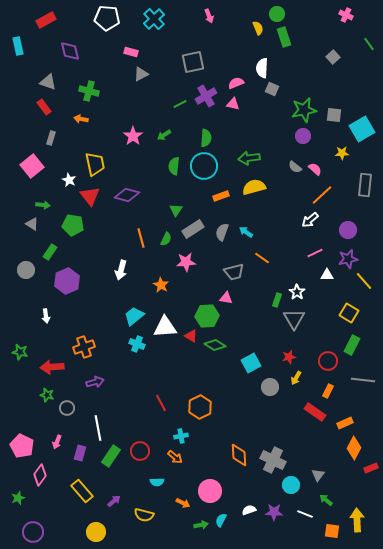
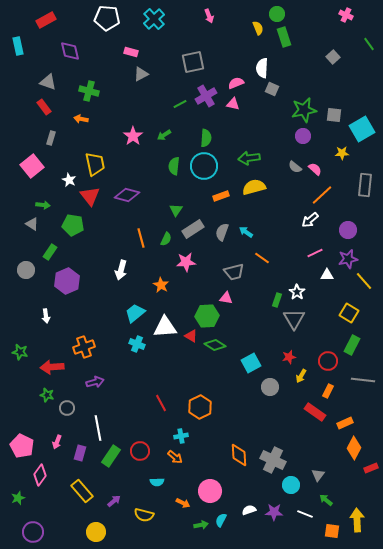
cyan trapezoid at (134, 316): moved 1 px right, 3 px up
yellow arrow at (296, 378): moved 5 px right, 2 px up
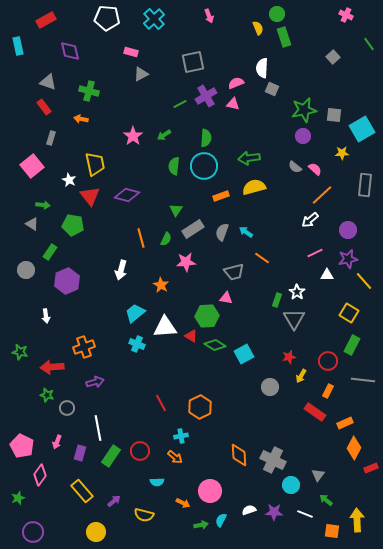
cyan square at (251, 363): moved 7 px left, 9 px up
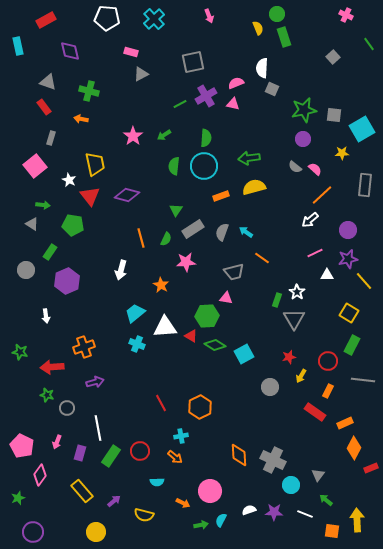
purple circle at (303, 136): moved 3 px down
pink square at (32, 166): moved 3 px right
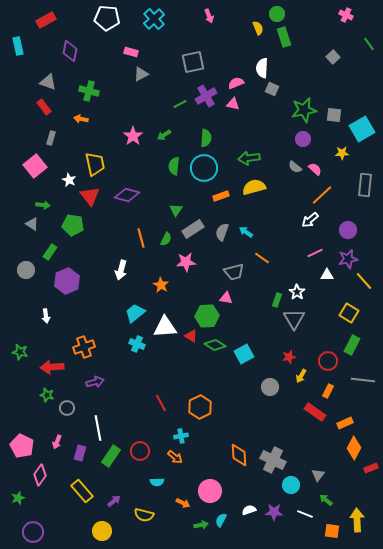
purple diamond at (70, 51): rotated 25 degrees clockwise
cyan circle at (204, 166): moved 2 px down
yellow circle at (96, 532): moved 6 px right, 1 px up
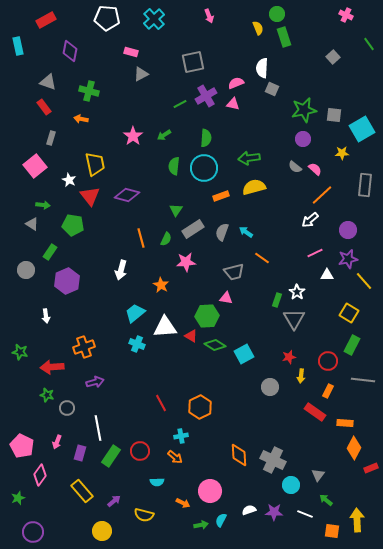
yellow arrow at (301, 376): rotated 24 degrees counterclockwise
orange rectangle at (345, 423): rotated 28 degrees clockwise
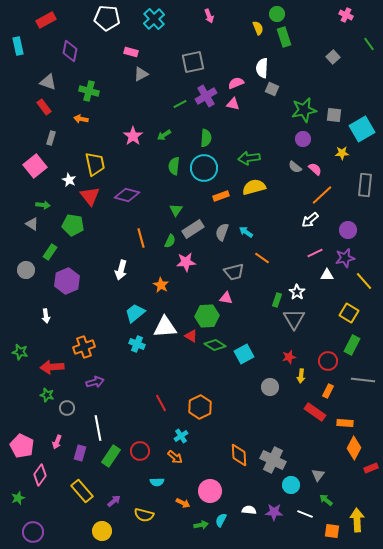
green semicircle at (166, 239): moved 4 px right, 2 px down
purple star at (348, 259): moved 3 px left, 1 px up
cyan cross at (181, 436): rotated 24 degrees counterclockwise
white semicircle at (249, 510): rotated 24 degrees clockwise
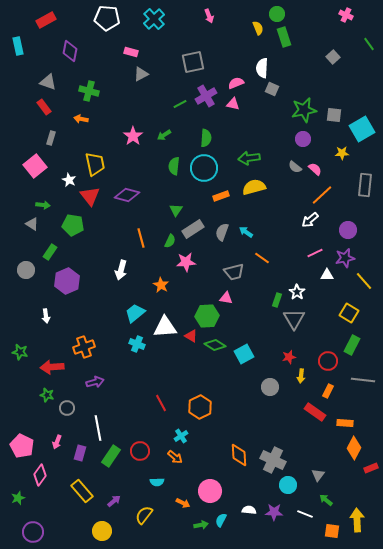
cyan circle at (291, 485): moved 3 px left
yellow semicircle at (144, 515): rotated 114 degrees clockwise
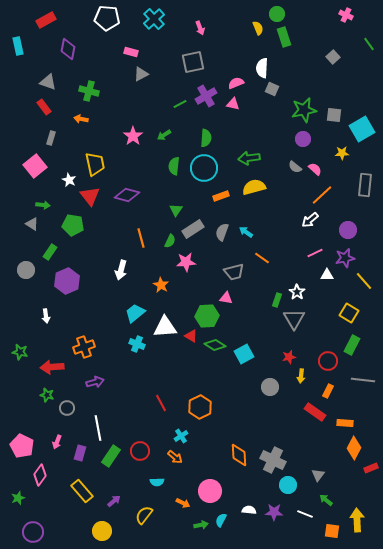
pink arrow at (209, 16): moved 9 px left, 12 px down
purple diamond at (70, 51): moved 2 px left, 2 px up
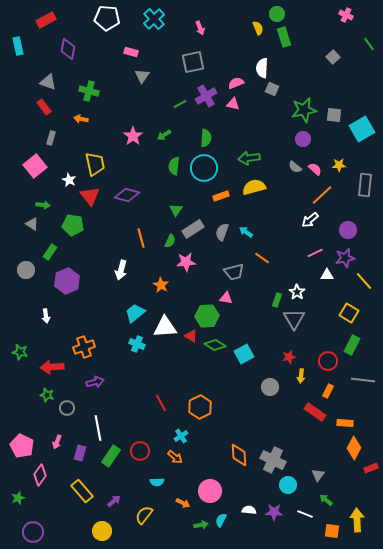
gray triangle at (141, 74): moved 1 px right, 2 px down; rotated 28 degrees counterclockwise
yellow star at (342, 153): moved 3 px left, 12 px down
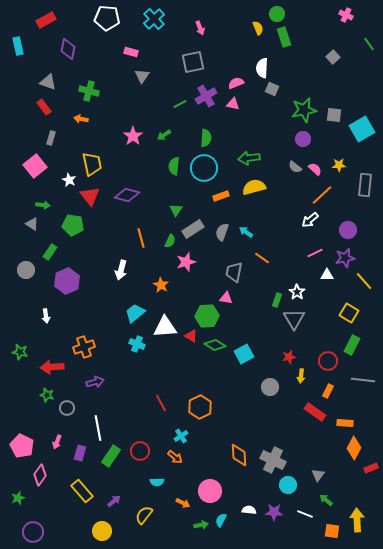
yellow trapezoid at (95, 164): moved 3 px left
pink star at (186, 262): rotated 12 degrees counterclockwise
gray trapezoid at (234, 272): rotated 115 degrees clockwise
